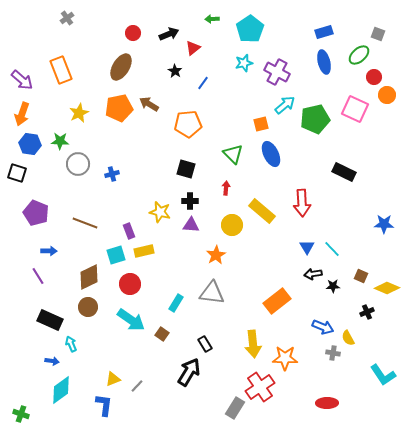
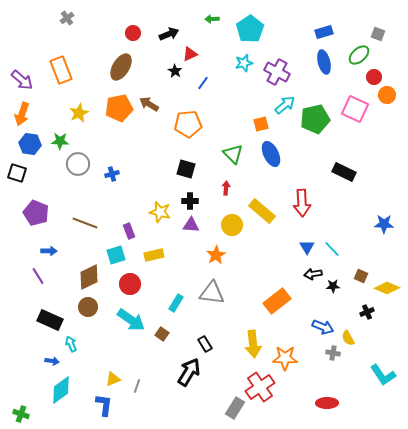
red triangle at (193, 48): moved 3 px left, 6 px down; rotated 14 degrees clockwise
yellow rectangle at (144, 251): moved 10 px right, 4 px down
gray line at (137, 386): rotated 24 degrees counterclockwise
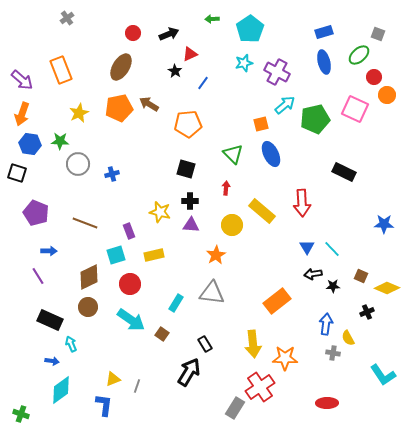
blue arrow at (323, 327): moved 3 px right, 3 px up; rotated 105 degrees counterclockwise
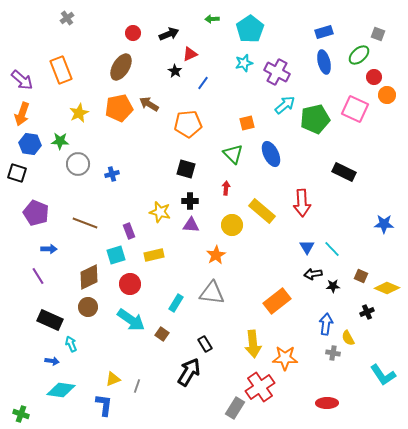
orange square at (261, 124): moved 14 px left, 1 px up
blue arrow at (49, 251): moved 2 px up
cyan diamond at (61, 390): rotated 44 degrees clockwise
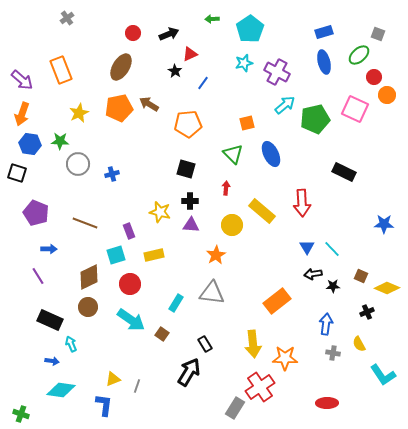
yellow semicircle at (348, 338): moved 11 px right, 6 px down
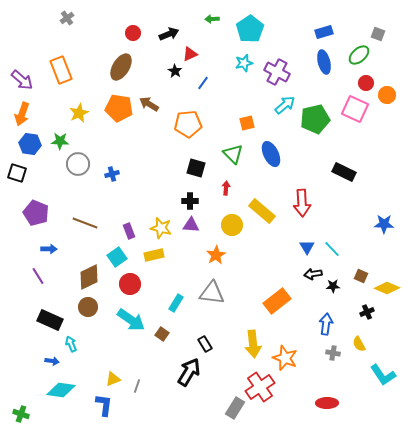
red circle at (374, 77): moved 8 px left, 6 px down
orange pentagon at (119, 108): rotated 20 degrees clockwise
black square at (186, 169): moved 10 px right, 1 px up
yellow star at (160, 212): moved 1 px right, 16 px down
cyan square at (116, 255): moved 1 px right, 2 px down; rotated 18 degrees counterclockwise
orange star at (285, 358): rotated 20 degrees clockwise
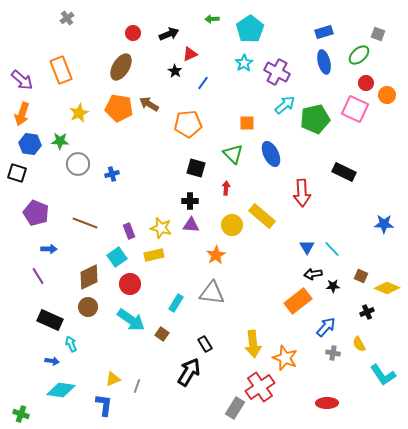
cyan star at (244, 63): rotated 18 degrees counterclockwise
orange square at (247, 123): rotated 14 degrees clockwise
red arrow at (302, 203): moved 10 px up
yellow rectangle at (262, 211): moved 5 px down
orange rectangle at (277, 301): moved 21 px right
blue arrow at (326, 324): moved 3 px down; rotated 35 degrees clockwise
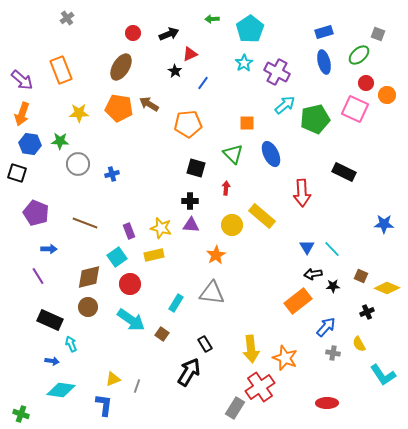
yellow star at (79, 113): rotated 24 degrees clockwise
brown diamond at (89, 277): rotated 12 degrees clockwise
yellow arrow at (253, 344): moved 2 px left, 5 px down
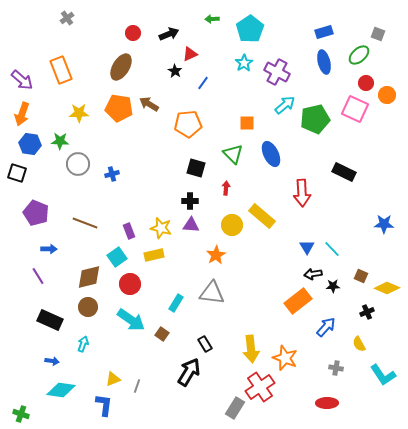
cyan arrow at (71, 344): moved 12 px right; rotated 42 degrees clockwise
gray cross at (333, 353): moved 3 px right, 15 px down
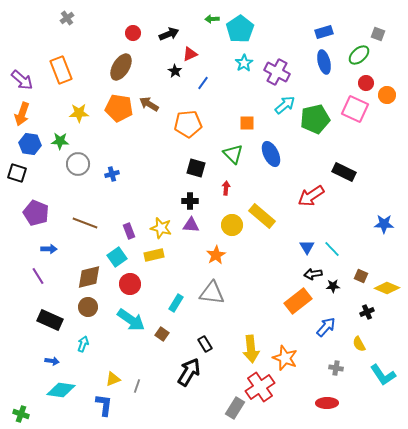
cyan pentagon at (250, 29): moved 10 px left
red arrow at (302, 193): moved 9 px right, 3 px down; rotated 60 degrees clockwise
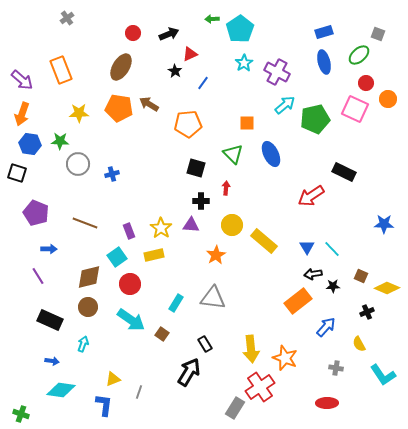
orange circle at (387, 95): moved 1 px right, 4 px down
black cross at (190, 201): moved 11 px right
yellow rectangle at (262, 216): moved 2 px right, 25 px down
yellow star at (161, 228): rotated 20 degrees clockwise
gray triangle at (212, 293): moved 1 px right, 5 px down
gray line at (137, 386): moved 2 px right, 6 px down
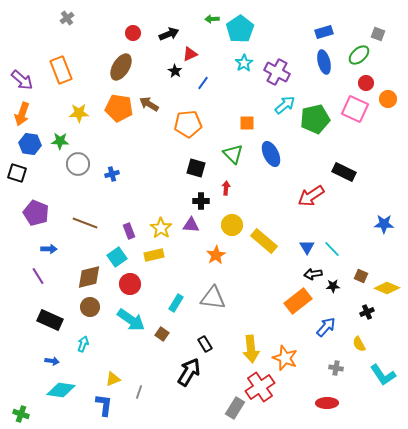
brown circle at (88, 307): moved 2 px right
